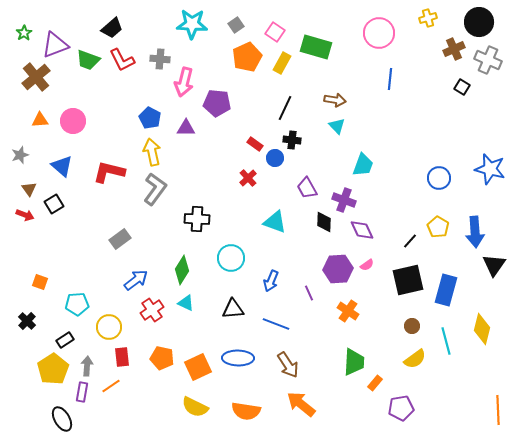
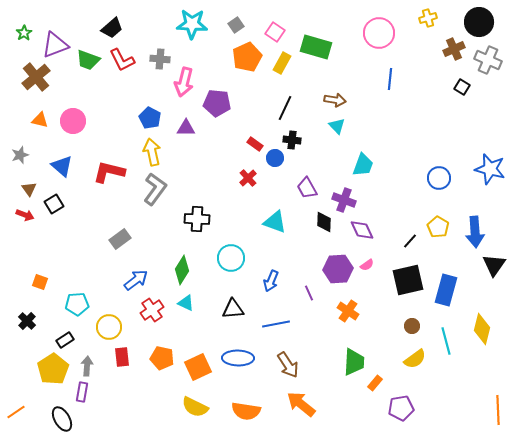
orange triangle at (40, 120): rotated 18 degrees clockwise
blue line at (276, 324): rotated 32 degrees counterclockwise
orange line at (111, 386): moved 95 px left, 26 px down
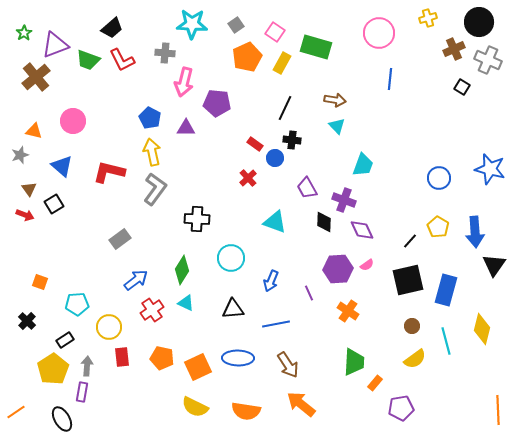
gray cross at (160, 59): moved 5 px right, 6 px up
orange triangle at (40, 120): moved 6 px left, 11 px down
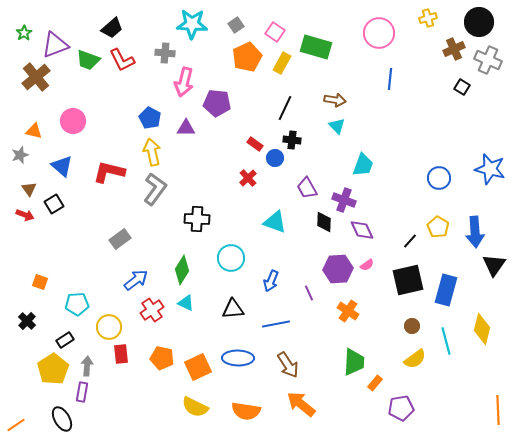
red rectangle at (122, 357): moved 1 px left, 3 px up
orange line at (16, 412): moved 13 px down
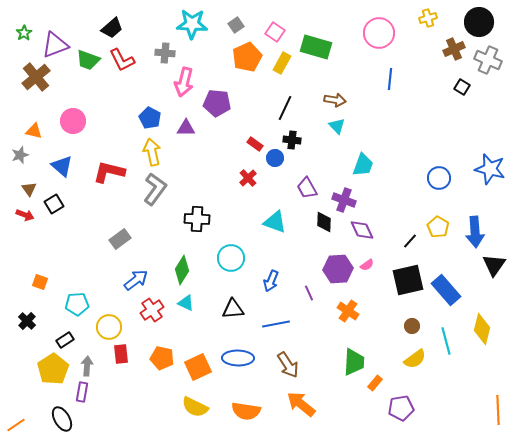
blue rectangle at (446, 290): rotated 56 degrees counterclockwise
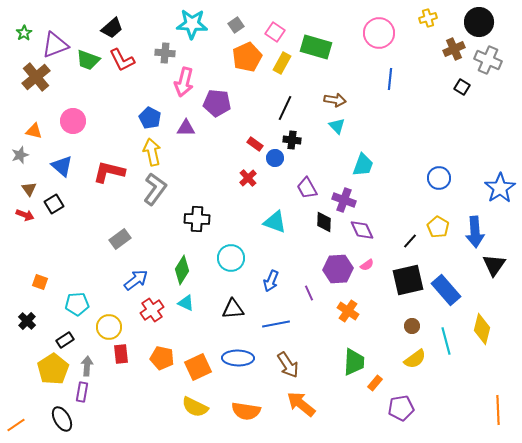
blue star at (490, 169): moved 10 px right, 19 px down; rotated 24 degrees clockwise
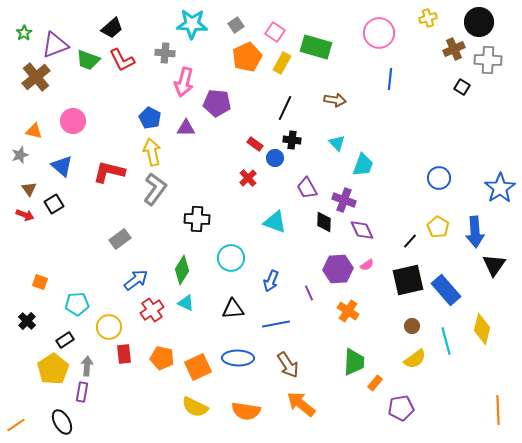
gray cross at (488, 60): rotated 20 degrees counterclockwise
cyan triangle at (337, 126): moved 17 px down
red rectangle at (121, 354): moved 3 px right
black ellipse at (62, 419): moved 3 px down
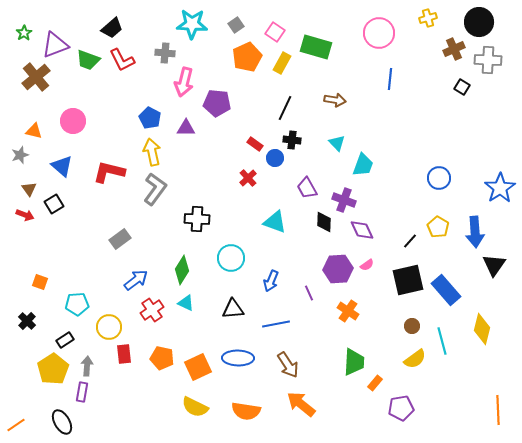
cyan line at (446, 341): moved 4 px left
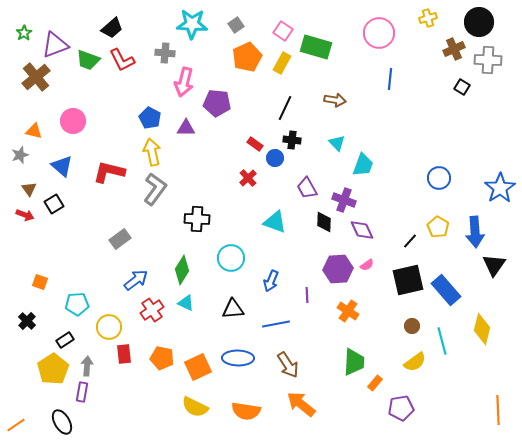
pink square at (275, 32): moved 8 px right, 1 px up
purple line at (309, 293): moved 2 px left, 2 px down; rotated 21 degrees clockwise
yellow semicircle at (415, 359): moved 3 px down
